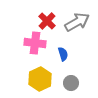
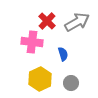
pink cross: moved 3 px left, 1 px up
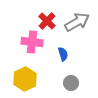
yellow hexagon: moved 15 px left
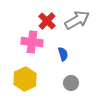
gray arrow: moved 2 px up
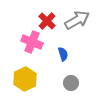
pink cross: rotated 15 degrees clockwise
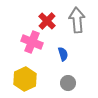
gray arrow: rotated 65 degrees counterclockwise
gray circle: moved 3 px left
